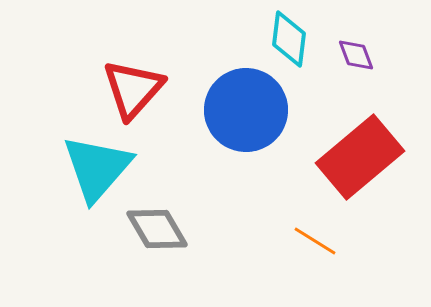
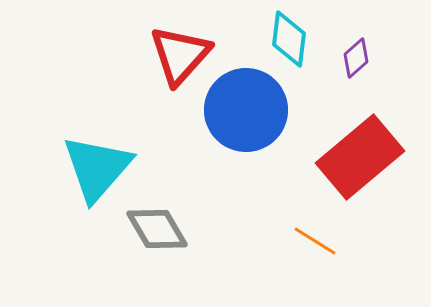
purple diamond: moved 3 px down; rotated 69 degrees clockwise
red triangle: moved 47 px right, 34 px up
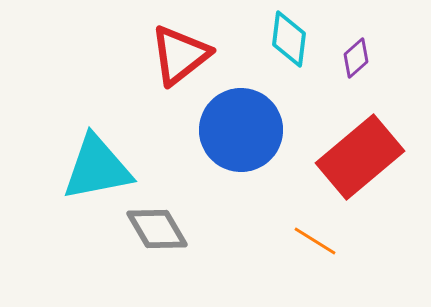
red triangle: rotated 10 degrees clockwise
blue circle: moved 5 px left, 20 px down
cyan triangle: rotated 38 degrees clockwise
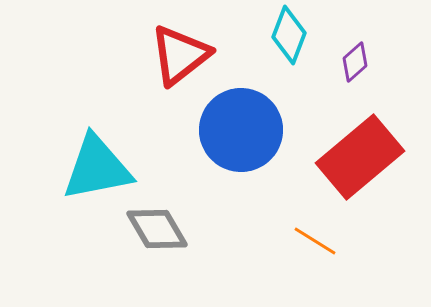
cyan diamond: moved 4 px up; rotated 14 degrees clockwise
purple diamond: moved 1 px left, 4 px down
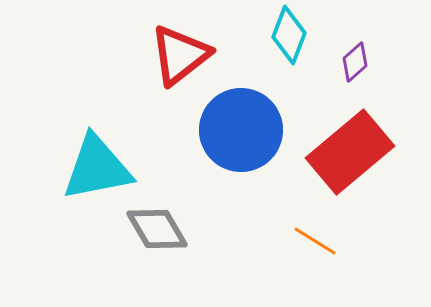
red rectangle: moved 10 px left, 5 px up
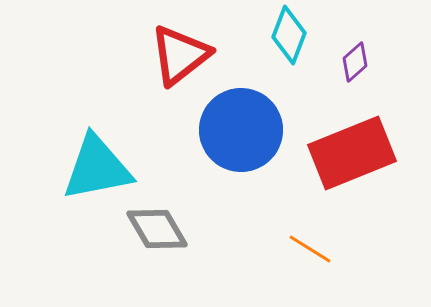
red rectangle: moved 2 px right, 1 px down; rotated 18 degrees clockwise
orange line: moved 5 px left, 8 px down
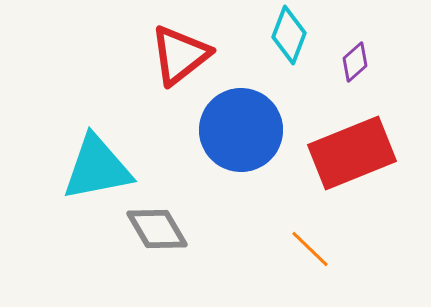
orange line: rotated 12 degrees clockwise
